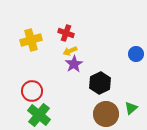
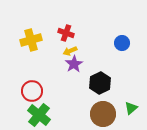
blue circle: moved 14 px left, 11 px up
brown circle: moved 3 px left
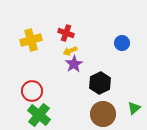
green triangle: moved 3 px right
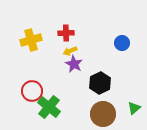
red cross: rotated 21 degrees counterclockwise
purple star: rotated 12 degrees counterclockwise
green cross: moved 10 px right, 8 px up
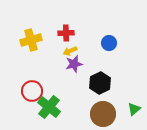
blue circle: moved 13 px left
purple star: rotated 30 degrees clockwise
green triangle: moved 1 px down
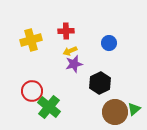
red cross: moved 2 px up
brown circle: moved 12 px right, 2 px up
